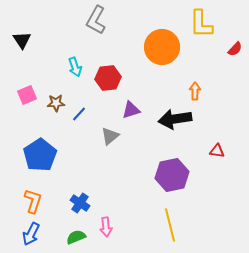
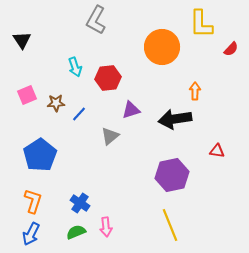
red semicircle: moved 4 px left
yellow line: rotated 8 degrees counterclockwise
green semicircle: moved 5 px up
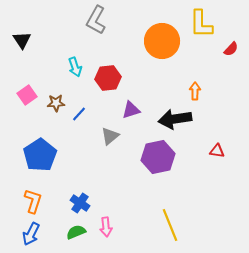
orange circle: moved 6 px up
pink square: rotated 12 degrees counterclockwise
purple hexagon: moved 14 px left, 18 px up
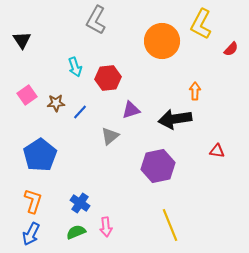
yellow L-shape: rotated 28 degrees clockwise
blue line: moved 1 px right, 2 px up
purple hexagon: moved 9 px down
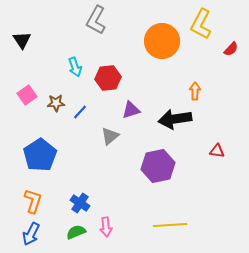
yellow line: rotated 72 degrees counterclockwise
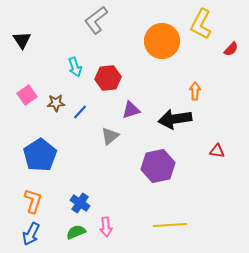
gray L-shape: rotated 24 degrees clockwise
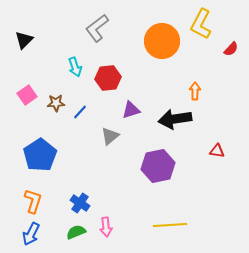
gray L-shape: moved 1 px right, 8 px down
black triangle: moved 2 px right; rotated 18 degrees clockwise
